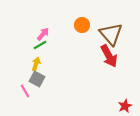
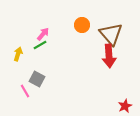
red arrow: rotated 25 degrees clockwise
yellow arrow: moved 18 px left, 10 px up
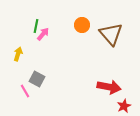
green line: moved 4 px left, 19 px up; rotated 48 degrees counterclockwise
red arrow: moved 31 px down; rotated 75 degrees counterclockwise
red star: moved 1 px left
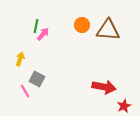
brown triangle: moved 3 px left, 4 px up; rotated 45 degrees counterclockwise
yellow arrow: moved 2 px right, 5 px down
red arrow: moved 5 px left
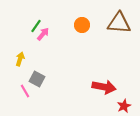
green line: rotated 24 degrees clockwise
brown triangle: moved 11 px right, 7 px up
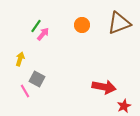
brown triangle: rotated 25 degrees counterclockwise
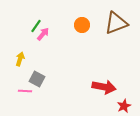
brown triangle: moved 3 px left
pink line: rotated 56 degrees counterclockwise
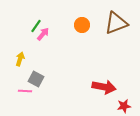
gray square: moved 1 px left
red star: rotated 16 degrees clockwise
